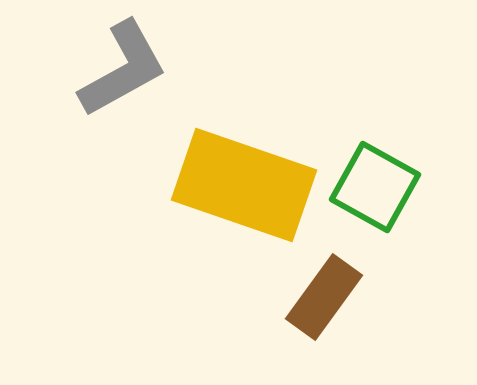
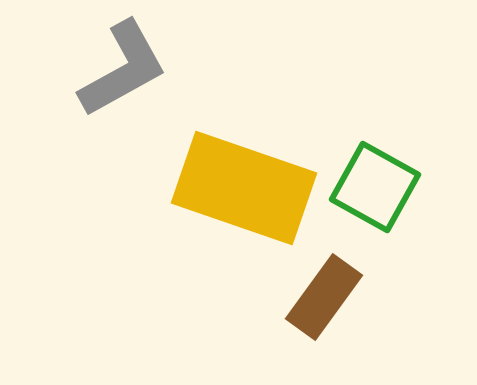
yellow rectangle: moved 3 px down
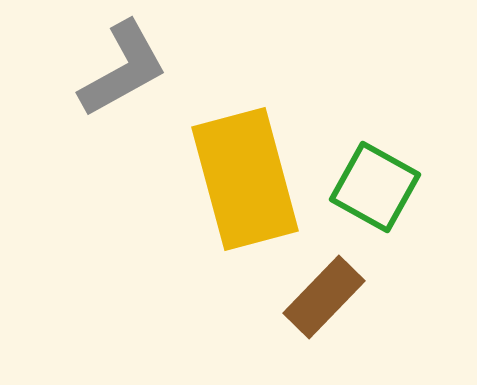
yellow rectangle: moved 1 px right, 9 px up; rotated 56 degrees clockwise
brown rectangle: rotated 8 degrees clockwise
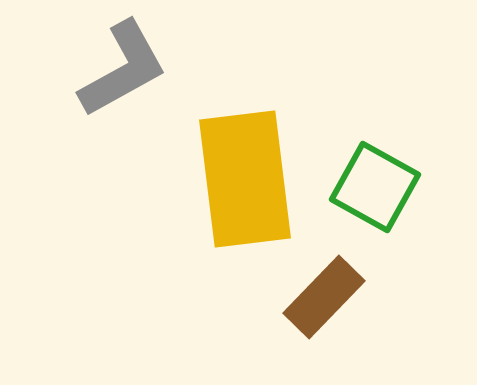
yellow rectangle: rotated 8 degrees clockwise
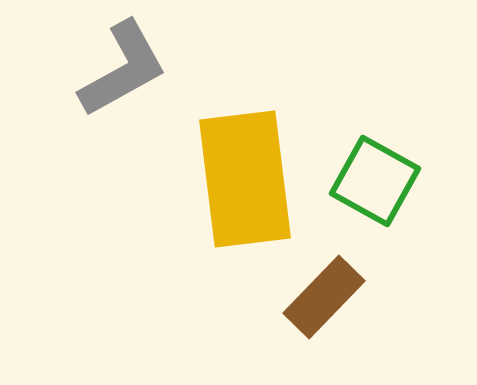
green square: moved 6 px up
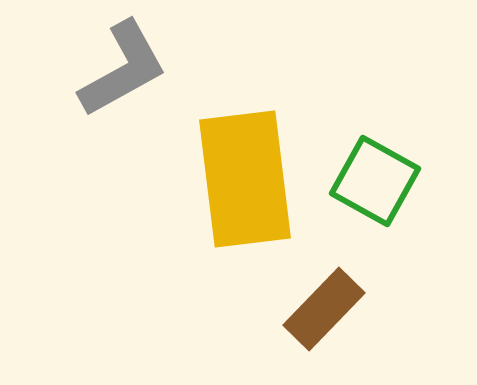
brown rectangle: moved 12 px down
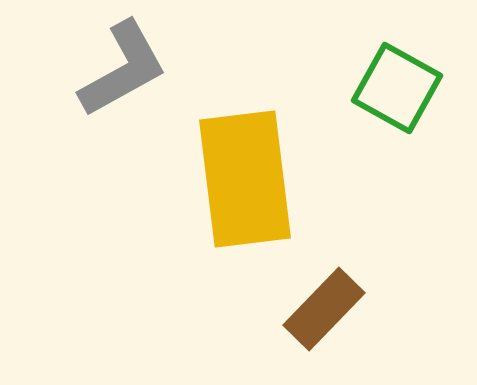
green square: moved 22 px right, 93 px up
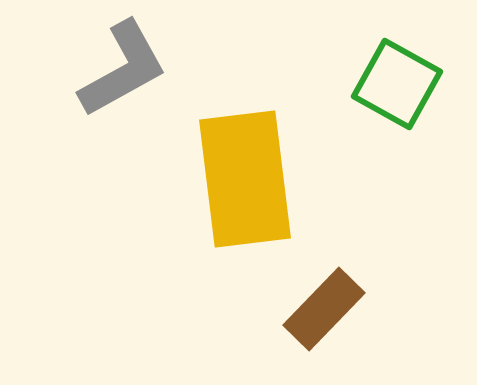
green square: moved 4 px up
